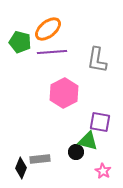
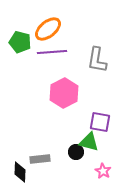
green triangle: moved 1 px right, 1 px down
black diamond: moved 1 px left, 4 px down; rotated 20 degrees counterclockwise
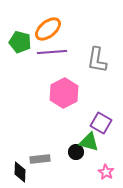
purple square: moved 1 px right, 1 px down; rotated 20 degrees clockwise
pink star: moved 3 px right, 1 px down
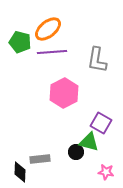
pink star: rotated 21 degrees counterclockwise
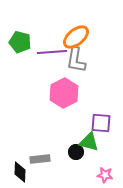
orange ellipse: moved 28 px right, 8 px down
gray L-shape: moved 21 px left
purple square: rotated 25 degrees counterclockwise
pink star: moved 1 px left, 3 px down
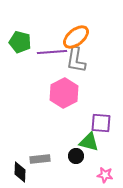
black circle: moved 4 px down
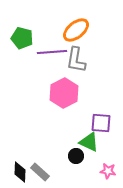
orange ellipse: moved 7 px up
green pentagon: moved 2 px right, 4 px up
green triangle: rotated 10 degrees clockwise
gray rectangle: moved 13 px down; rotated 48 degrees clockwise
pink star: moved 3 px right, 4 px up
